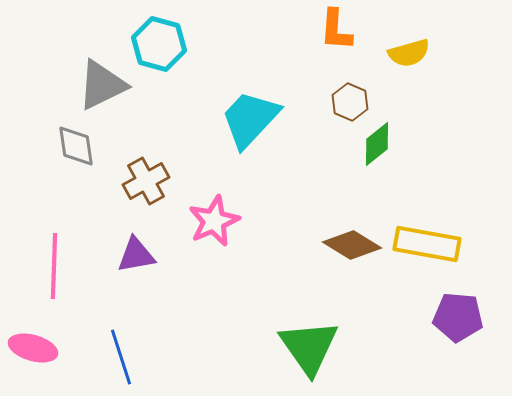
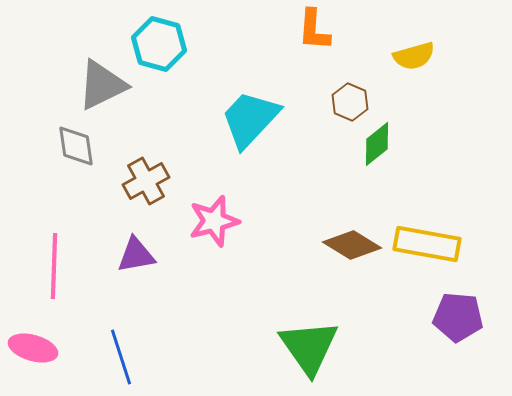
orange L-shape: moved 22 px left
yellow semicircle: moved 5 px right, 3 px down
pink star: rotated 9 degrees clockwise
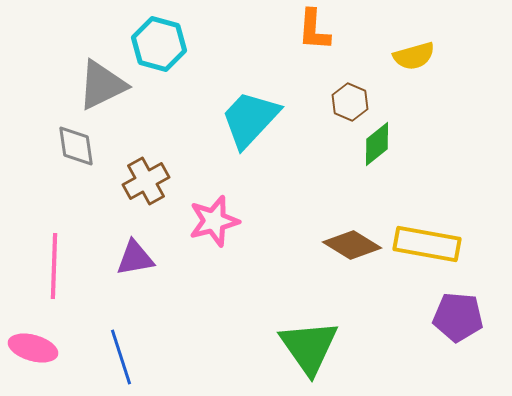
purple triangle: moved 1 px left, 3 px down
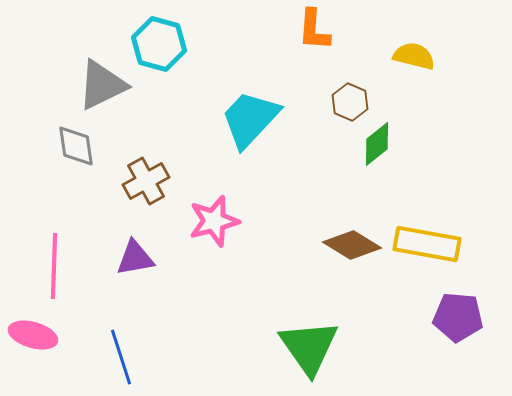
yellow semicircle: rotated 150 degrees counterclockwise
pink ellipse: moved 13 px up
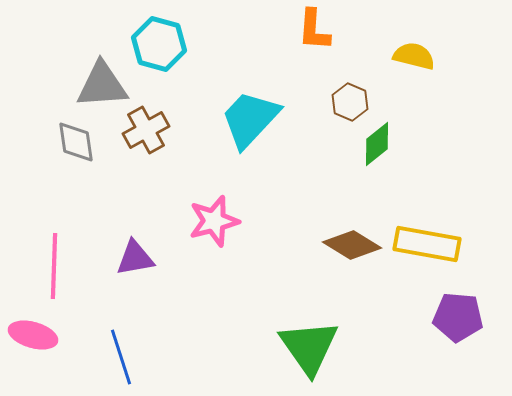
gray triangle: rotated 22 degrees clockwise
gray diamond: moved 4 px up
brown cross: moved 51 px up
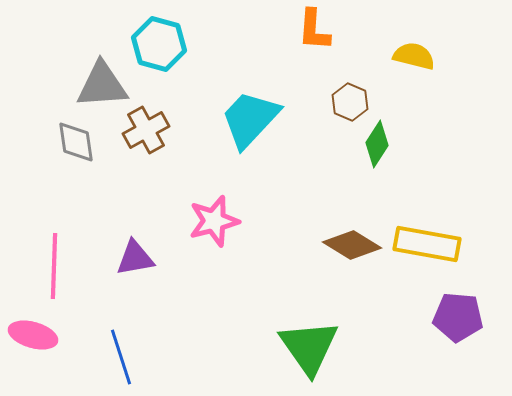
green diamond: rotated 18 degrees counterclockwise
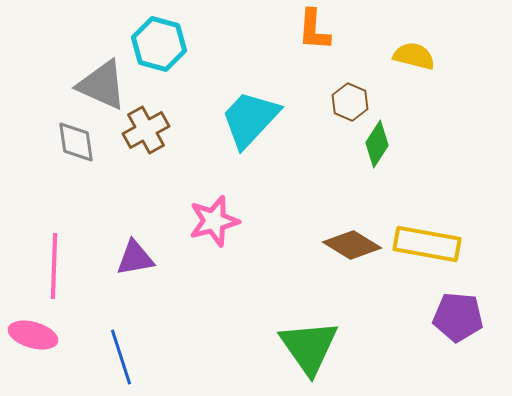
gray triangle: rotated 28 degrees clockwise
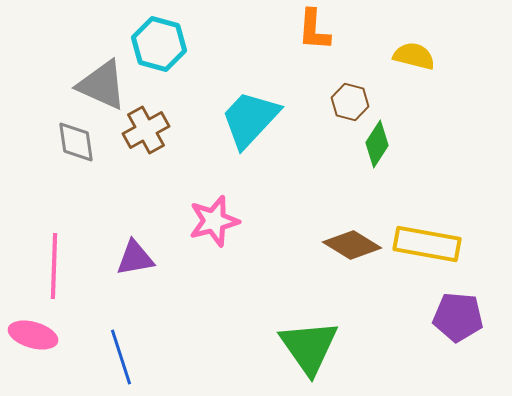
brown hexagon: rotated 9 degrees counterclockwise
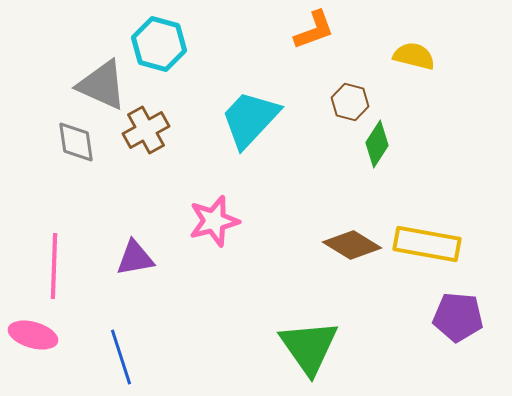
orange L-shape: rotated 114 degrees counterclockwise
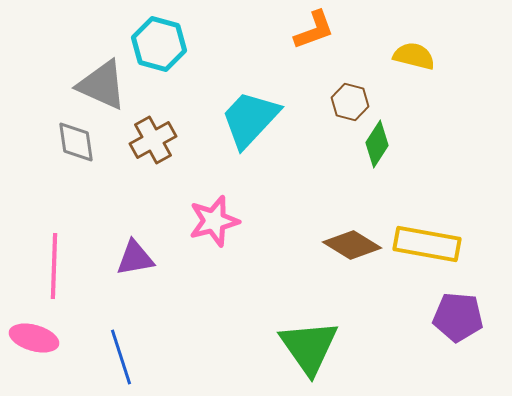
brown cross: moved 7 px right, 10 px down
pink ellipse: moved 1 px right, 3 px down
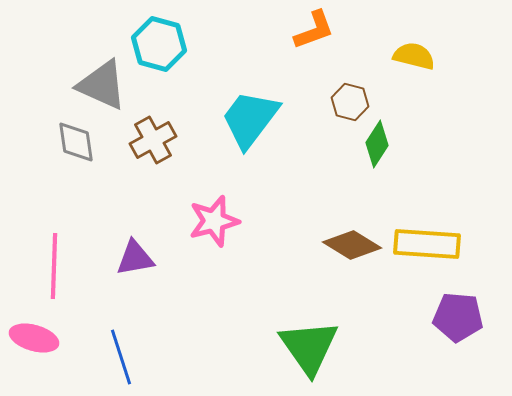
cyan trapezoid: rotated 6 degrees counterclockwise
yellow rectangle: rotated 6 degrees counterclockwise
